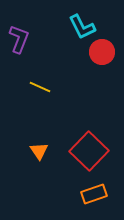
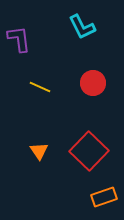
purple L-shape: rotated 28 degrees counterclockwise
red circle: moved 9 px left, 31 px down
orange rectangle: moved 10 px right, 3 px down
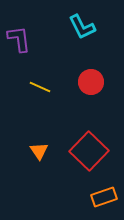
red circle: moved 2 px left, 1 px up
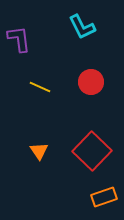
red square: moved 3 px right
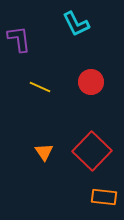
cyan L-shape: moved 6 px left, 3 px up
orange triangle: moved 5 px right, 1 px down
orange rectangle: rotated 25 degrees clockwise
